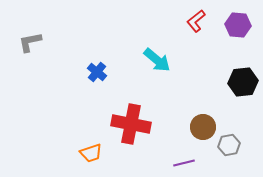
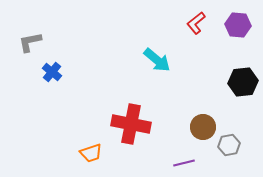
red L-shape: moved 2 px down
blue cross: moved 45 px left
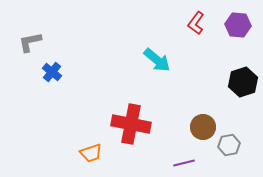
red L-shape: rotated 15 degrees counterclockwise
black hexagon: rotated 12 degrees counterclockwise
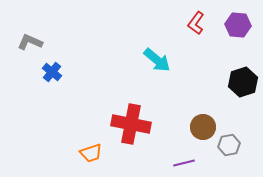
gray L-shape: rotated 35 degrees clockwise
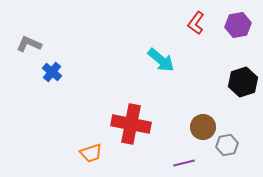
purple hexagon: rotated 15 degrees counterclockwise
gray L-shape: moved 1 px left, 2 px down
cyan arrow: moved 4 px right
gray hexagon: moved 2 px left
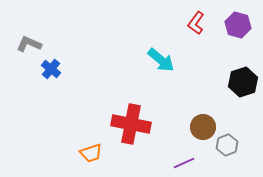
purple hexagon: rotated 25 degrees clockwise
blue cross: moved 1 px left, 3 px up
gray hexagon: rotated 10 degrees counterclockwise
purple line: rotated 10 degrees counterclockwise
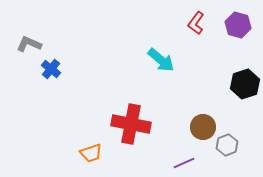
black hexagon: moved 2 px right, 2 px down
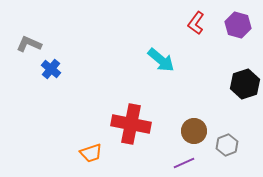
brown circle: moved 9 px left, 4 px down
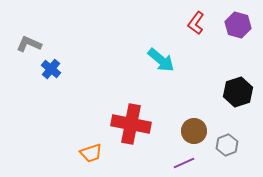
black hexagon: moved 7 px left, 8 px down
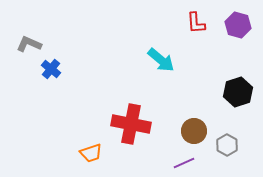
red L-shape: rotated 40 degrees counterclockwise
gray hexagon: rotated 10 degrees counterclockwise
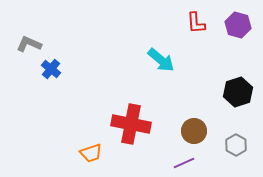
gray hexagon: moved 9 px right
